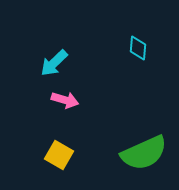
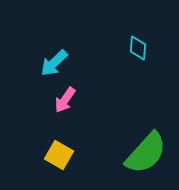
pink arrow: rotated 108 degrees clockwise
green semicircle: moved 2 px right; rotated 24 degrees counterclockwise
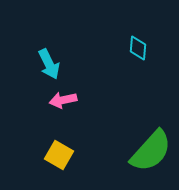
cyan arrow: moved 5 px left, 1 px down; rotated 72 degrees counterclockwise
pink arrow: moved 2 px left; rotated 44 degrees clockwise
green semicircle: moved 5 px right, 2 px up
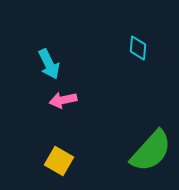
yellow square: moved 6 px down
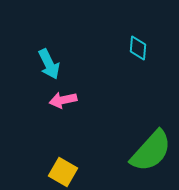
yellow square: moved 4 px right, 11 px down
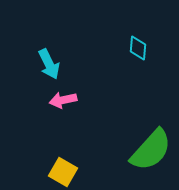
green semicircle: moved 1 px up
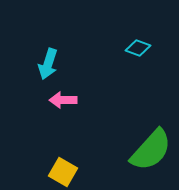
cyan diamond: rotated 75 degrees counterclockwise
cyan arrow: moved 1 px left; rotated 44 degrees clockwise
pink arrow: rotated 12 degrees clockwise
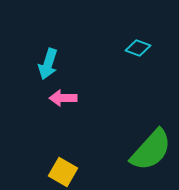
pink arrow: moved 2 px up
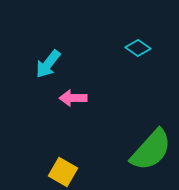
cyan diamond: rotated 15 degrees clockwise
cyan arrow: rotated 20 degrees clockwise
pink arrow: moved 10 px right
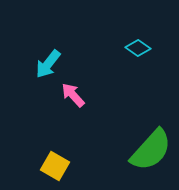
pink arrow: moved 3 px up; rotated 48 degrees clockwise
yellow square: moved 8 px left, 6 px up
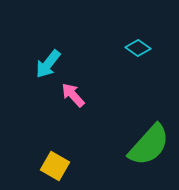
green semicircle: moved 2 px left, 5 px up
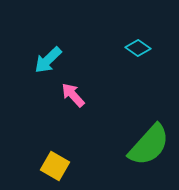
cyan arrow: moved 4 px up; rotated 8 degrees clockwise
